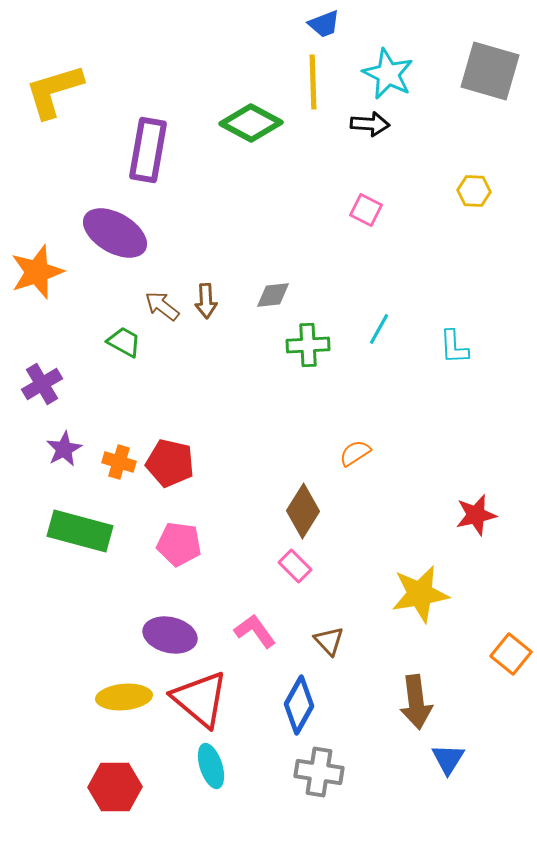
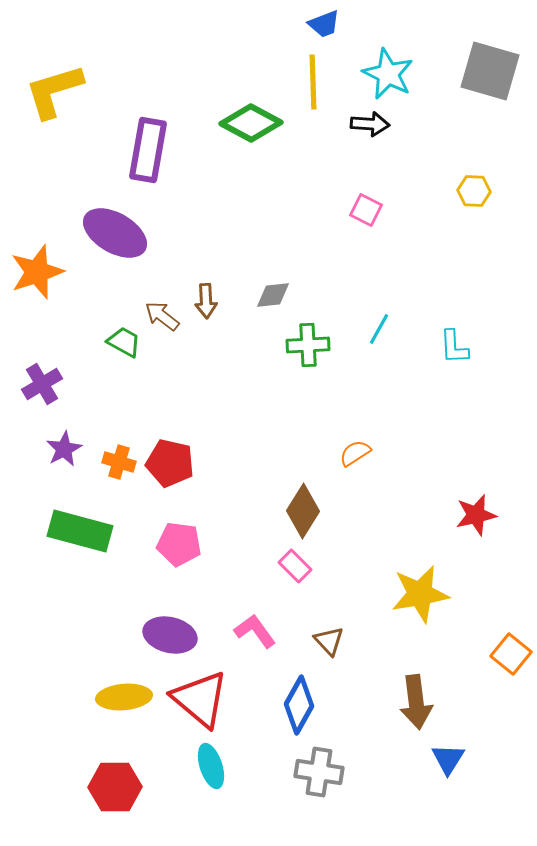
brown arrow at (162, 306): moved 10 px down
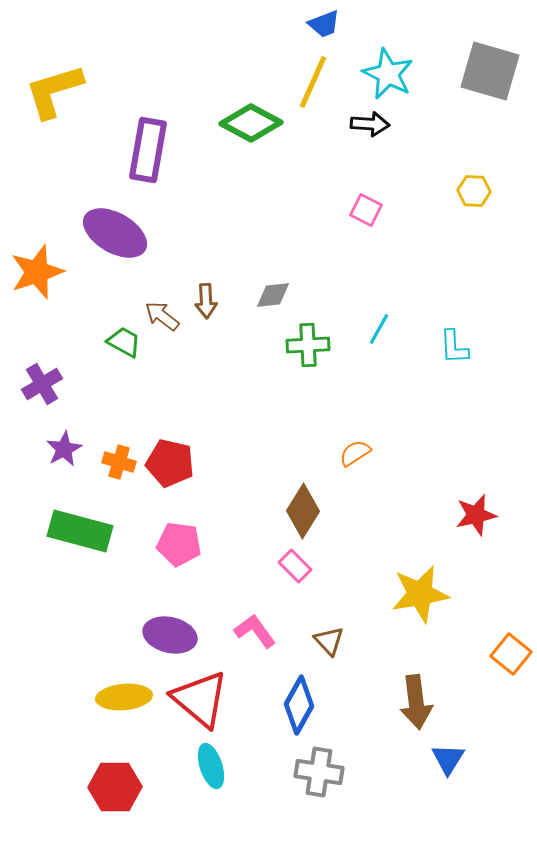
yellow line at (313, 82): rotated 26 degrees clockwise
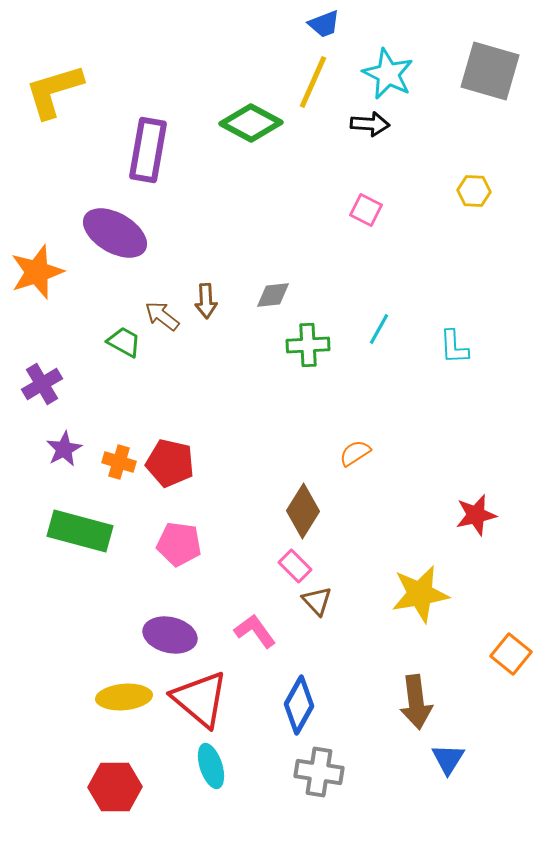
brown triangle at (329, 641): moved 12 px left, 40 px up
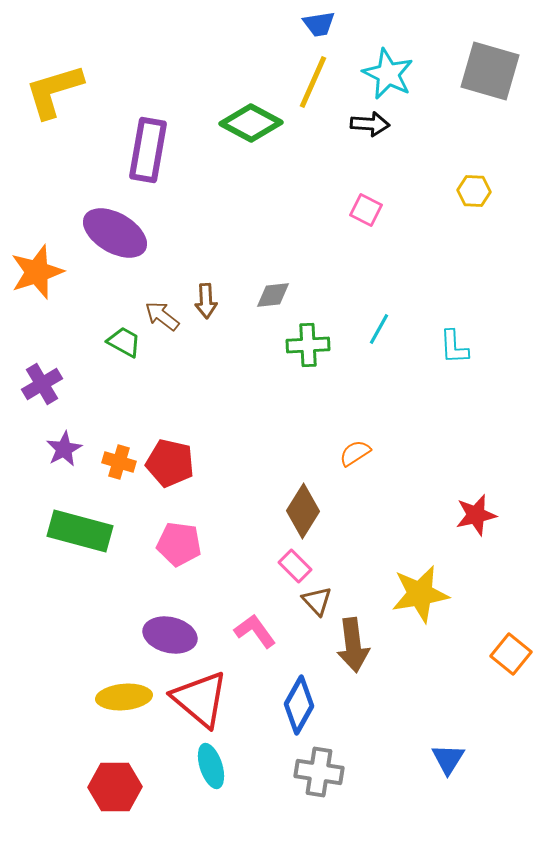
blue trapezoid at (324, 24): moved 5 px left; rotated 12 degrees clockwise
brown arrow at (416, 702): moved 63 px left, 57 px up
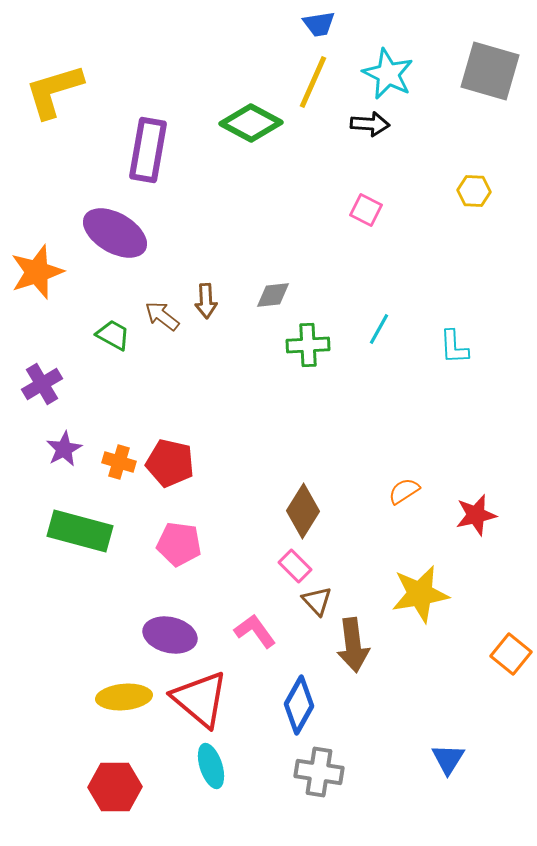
green trapezoid at (124, 342): moved 11 px left, 7 px up
orange semicircle at (355, 453): moved 49 px right, 38 px down
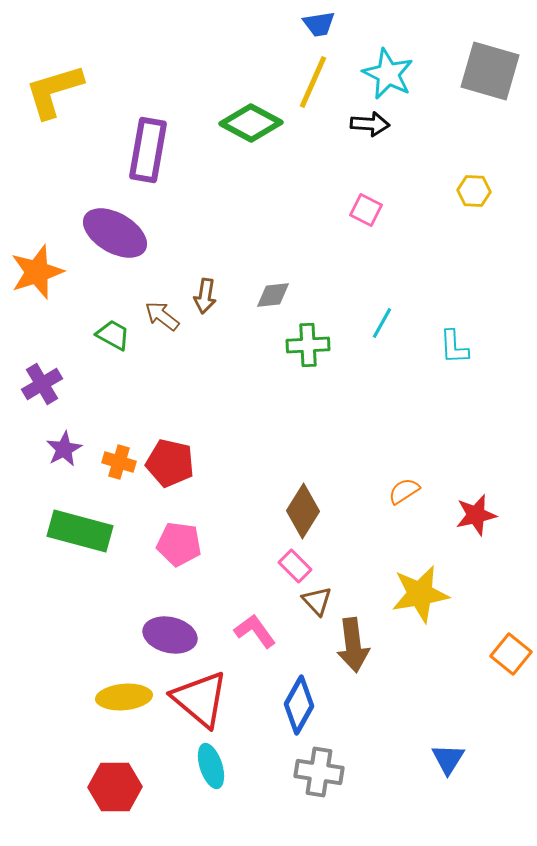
brown arrow at (206, 301): moved 1 px left, 5 px up; rotated 12 degrees clockwise
cyan line at (379, 329): moved 3 px right, 6 px up
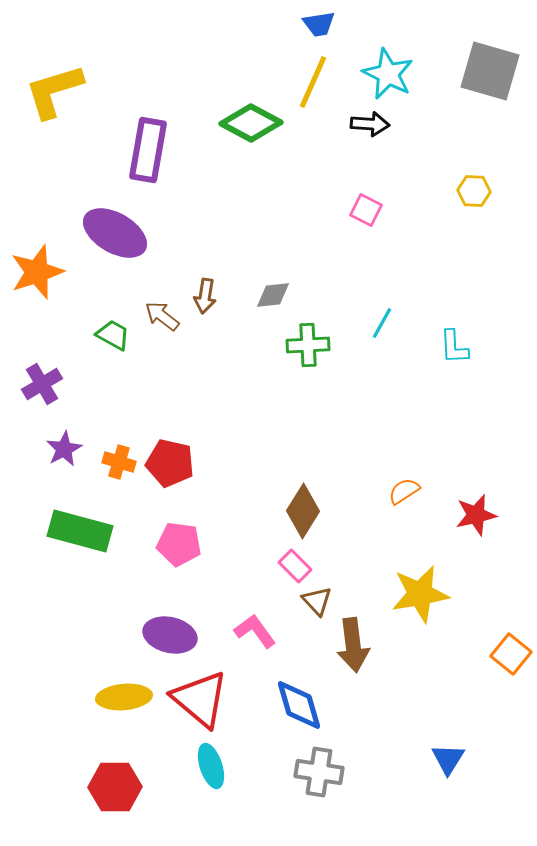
blue diamond at (299, 705): rotated 46 degrees counterclockwise
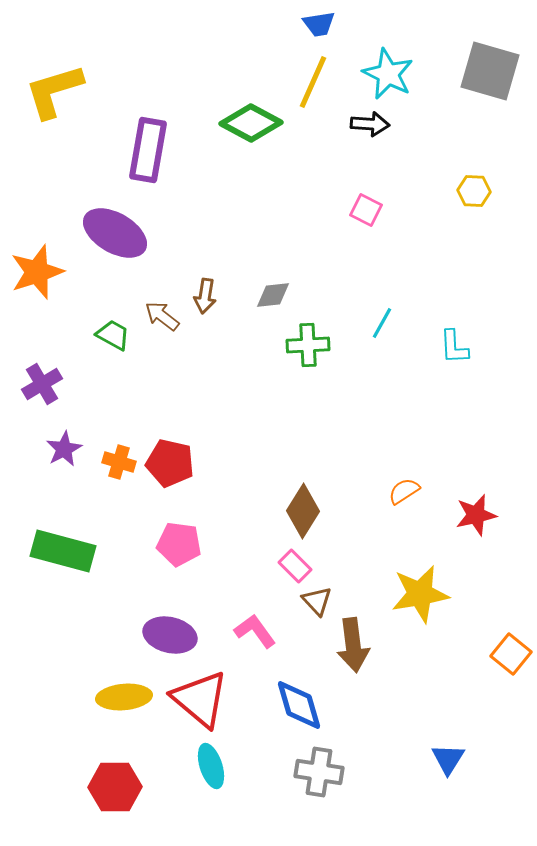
green rectangle at (80, 531): moved 17 px left, 20 px down
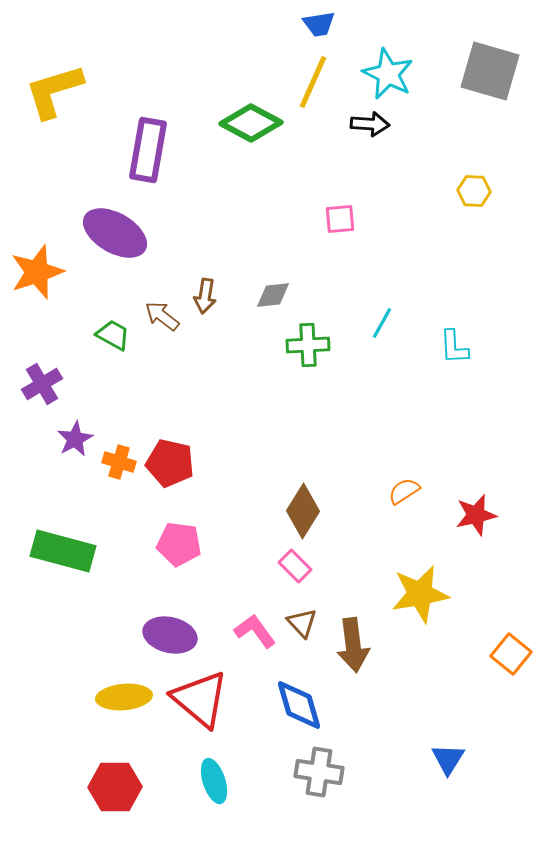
pink square at (366, 210): moved 26 px left, 9 px down; rotated 32 degrees counterclockwise
purple star at (64, 449): moved 11 px right, 10 px up
brown triangle at (317, 601): moved 15 px left, 22 px down
cyan ellipse at (211, 766): moved 3 px right, 15 px down
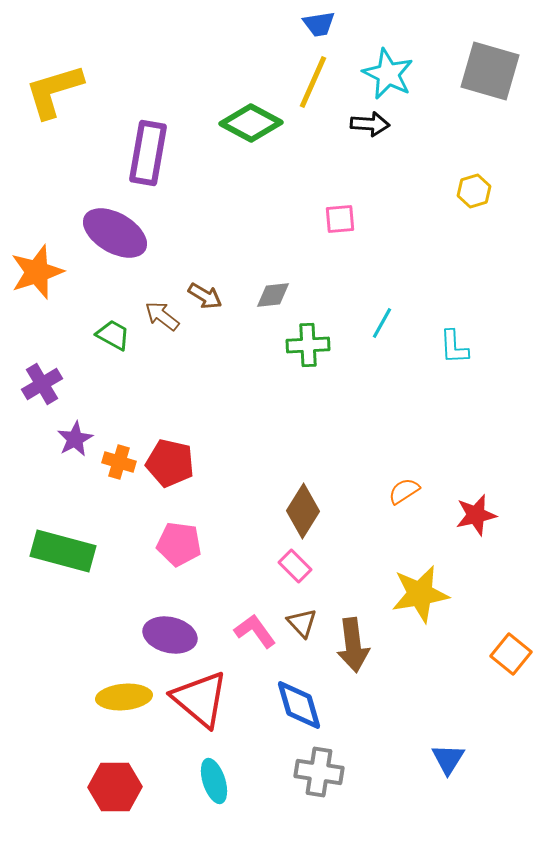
purple rectangle at (148, 150): moved 3 px down
yellow hexagon at (474, 191): rotated 20 degrees counterclockwise
brown arrow at (205, 296): rotated 68 degrees counterclockwise
